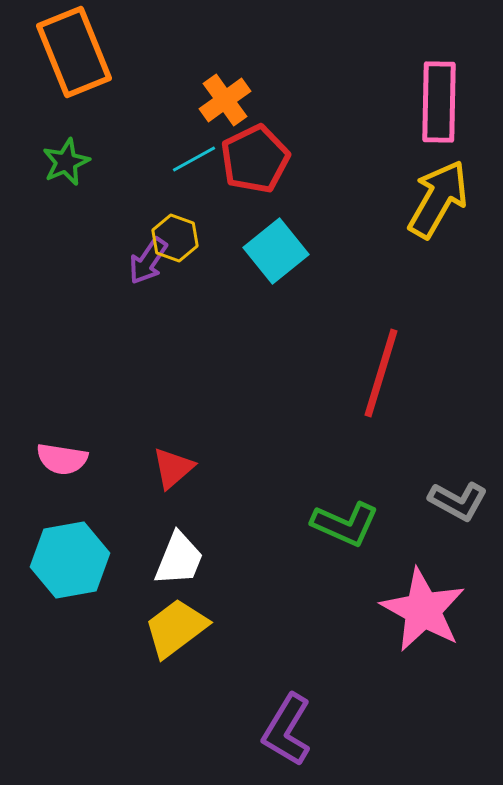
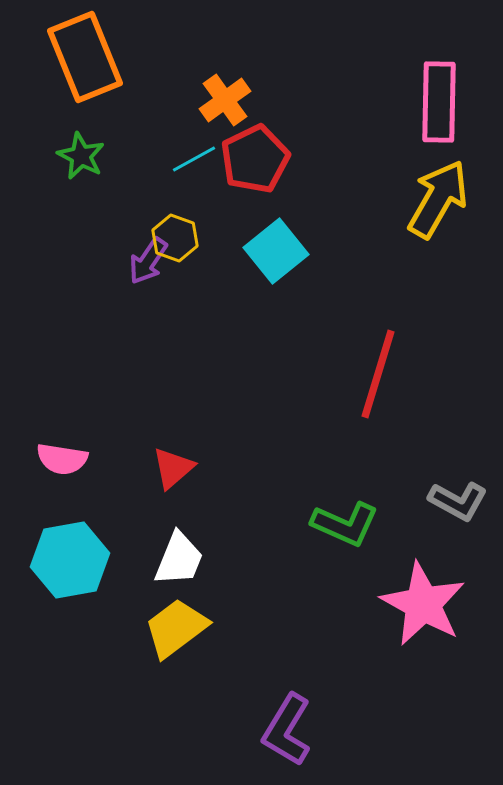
orange rectangle: moved 11 px right, 5 px down
green star: moved 15 px right, 6 px up; rotated 21 degrees counterclockwise
red line: moved 3 px left, 1 px down
pink star: moved 6 px up
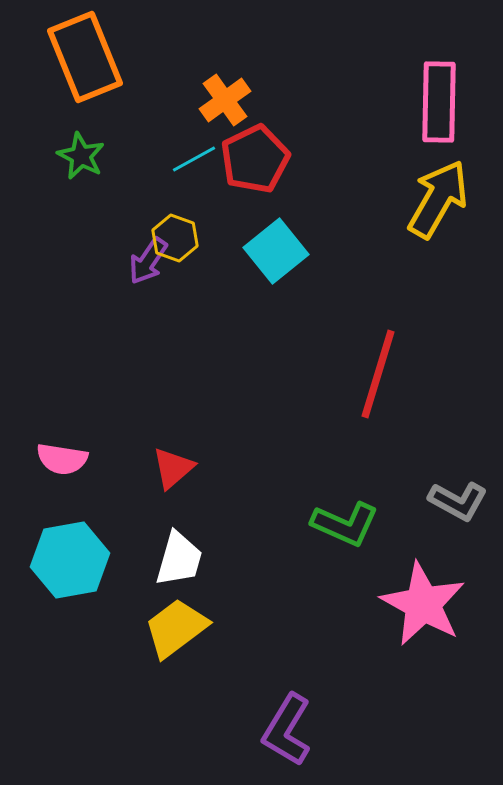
white trapezoid: rotated 6 degrees counterclockwise
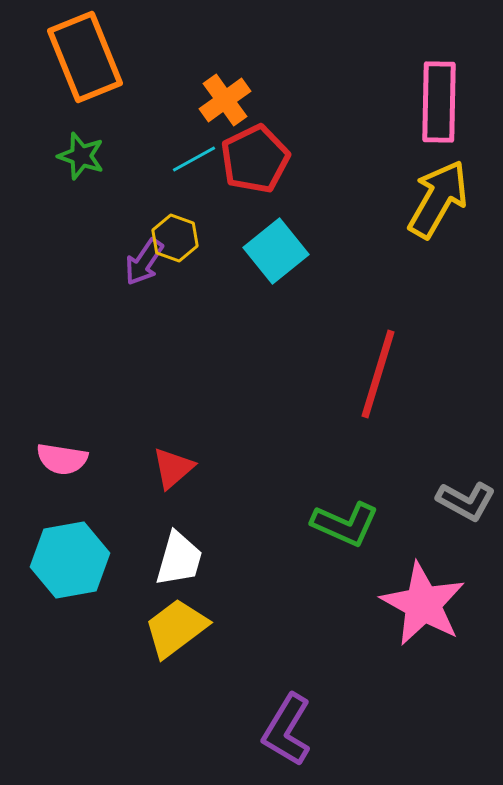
green star: rotated 9 degrees counterclockwise
purple arrow: moved 4 px left, 1 px down
gray L-shape: moved 8 px right
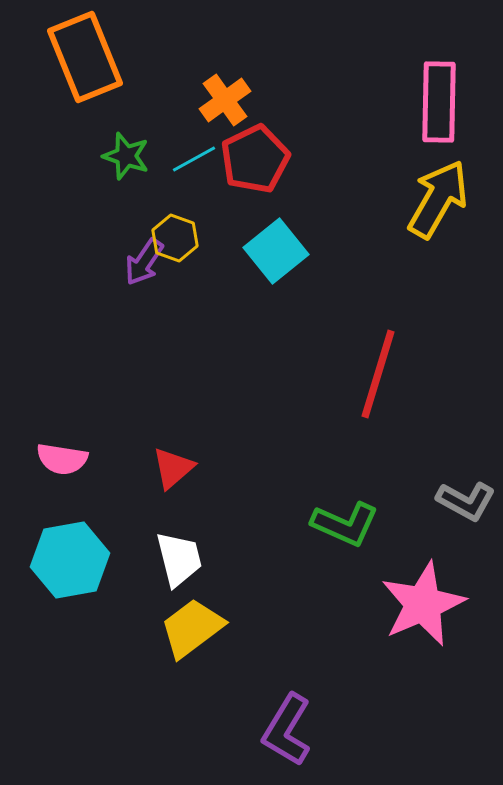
green star: moved 45 px right
white trapezoid: rotated 30 degrees counterclockwise
pink star: rotated 20 degrees clockwise
yellow trapezoid: moved 16 px right
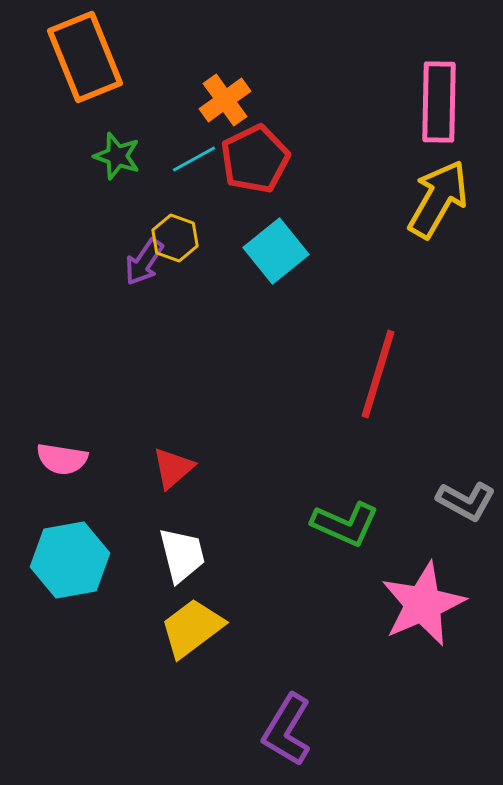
green star: moved 9 px left
white trapezoid: moved 3 px right, 4 px up
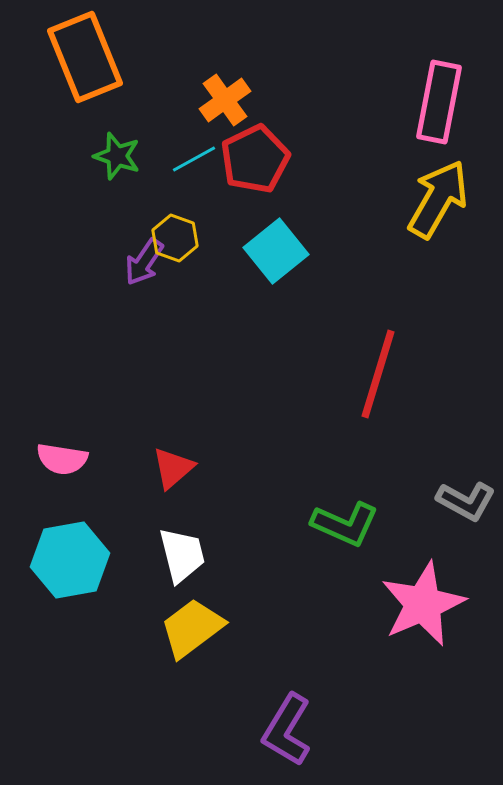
pink rectangle: rotated 10 degrees clockwise
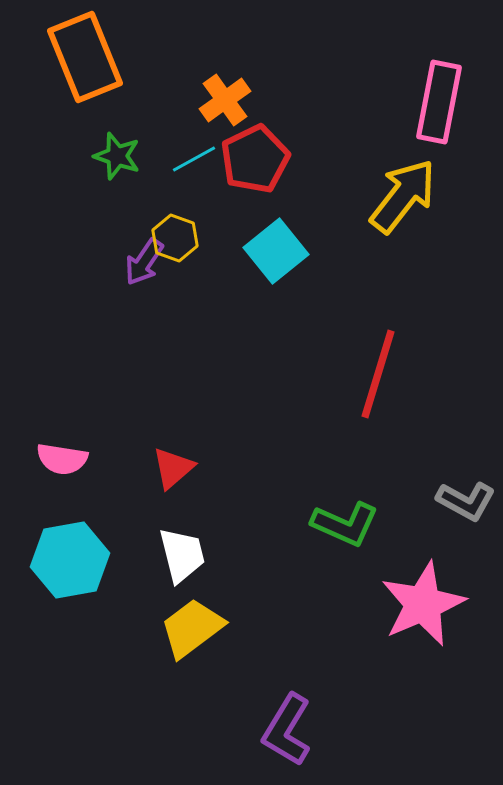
yellow arrow: moved 35 px left, 3 px up; rotated 8 degrees clockwise
